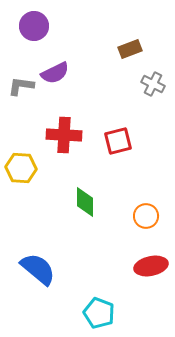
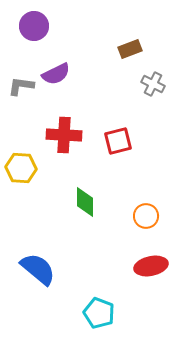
purple semicircle: moved 1 px right, 1 px down
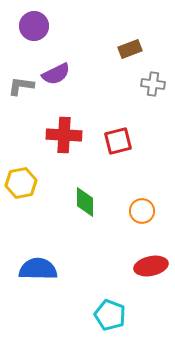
gray cross: rotated 20 degrees counterclockwise
yellow hexagon: moved 15 px down; rotated 16 degrees counterclockwise
orange circle: moved 4 px left, 5 px up
blue semicircle: rotated 39 degrees counterclockwise
cyan pentagon: moved 11 px right, 2 px down
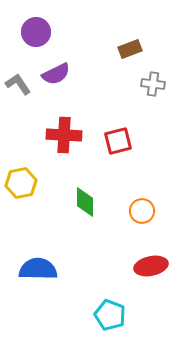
purple circle: moved 2 px right, 6 px down
gray L-shape: moved 3 px left, 2 px up; rotated 48 degrees clockwise
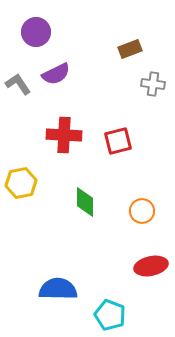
blue semicircle: moved 20 px right, 20 px down
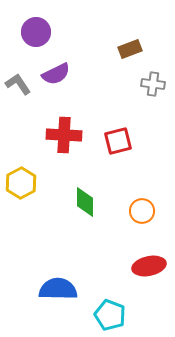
yellow hexagon: rotated 16 degrees counterclockwise
red ellipse: moved 2 px left
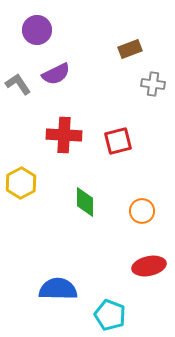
purple circle: moved 1 px right, 2 px up
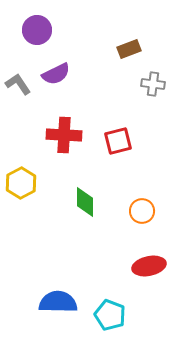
brown rectangle: moved 1 px left
blue semicircle: moved 13 px down
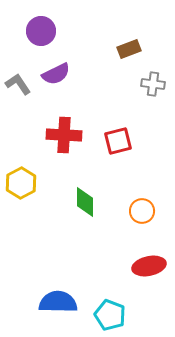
purple circle: moved 4 px right, 1 px down
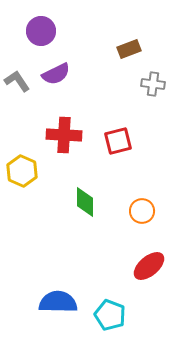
gray L-shape: moved 1 px left, 3 px up
yellow hexagon: moved 1 px right, 12 px up; rotated 8 degrees counterclockwise
red ellipse: rotated 28 degrees counterclockwise
